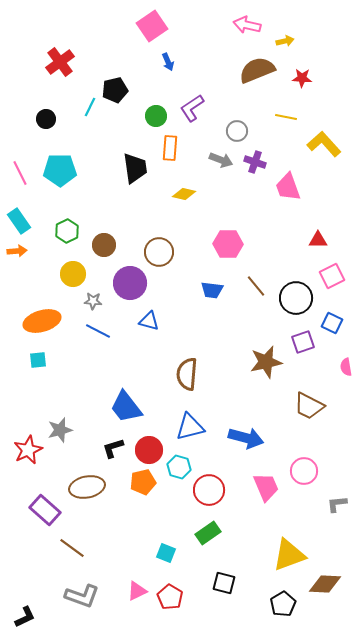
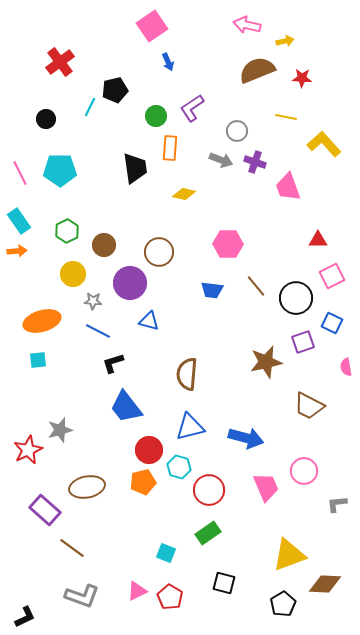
black L-shape at (113, 448): moved 85 px up
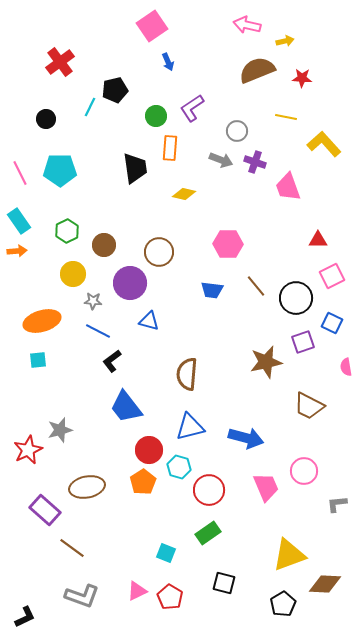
black L-shape at (113, 363): moved 1 px left, 2 px up; rotated 20 degrees counterclockwise
orange pentagon at (143, 482): rotated 20 degrees counterclockwise
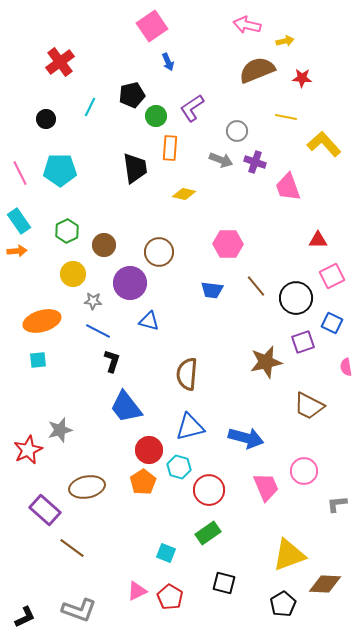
black pentagon at (115, 90): moved 17 px right, 5 px down
black L-shape at (112, 361): rotated 145 degrees clockwise
gray L-shape at (82, 596): moved 3 px left, 14 px down
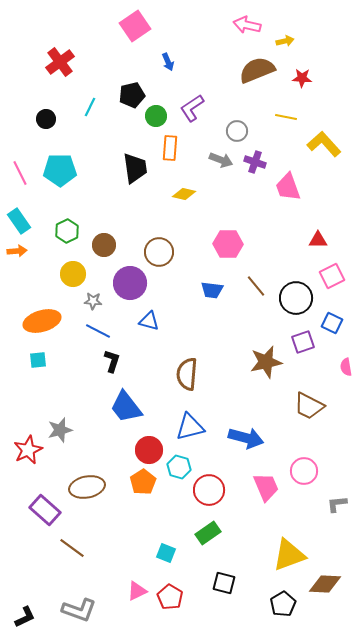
pink square at (152, 26): moved 17 px left
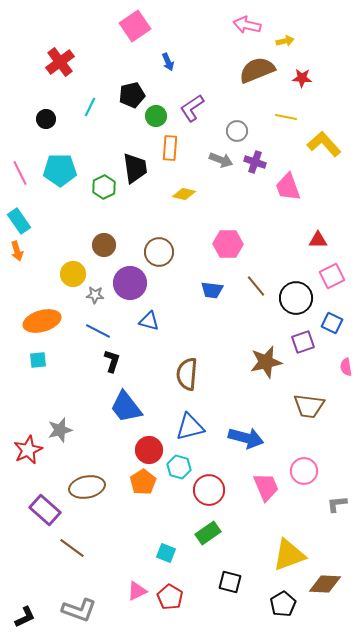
green hexagon at (67, 231): moved 37 px right, 44 px up
orange arrow at (17, 251): rotated 78 degrees clockwise
gray star at (93, 301): moved 2 px right, 6 px up
brown trapezoid at (309, 406): rotated 20 degrees counterclockwise
black square at (224, 583): moved 6 px right, 1 px up
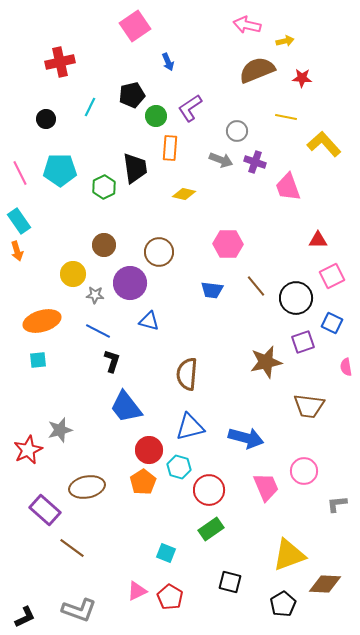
red cross at (60, 62): rotated 24 degrees clockwise
purple L-shape at (192, 108): moved 2 px left
green rectangle at (208, 533): moved 3 px right, 4 px up
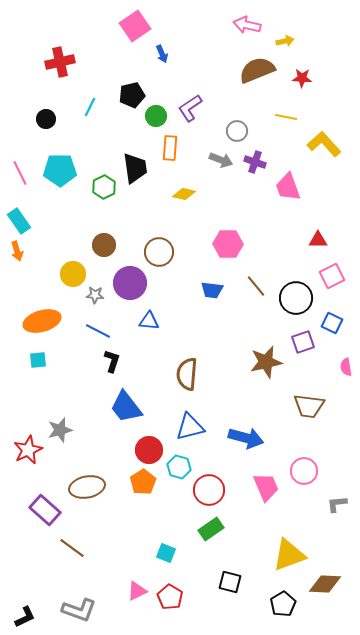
blue arrow at (168, 62): moved 6 px left, 8 px up
blue triangle at (149, 321): rotated 10 degrees counterclockwise
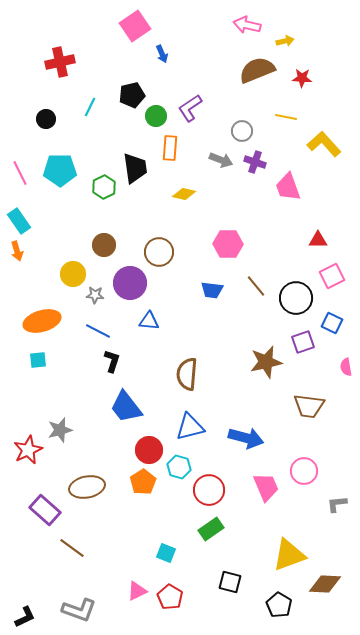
gray circle at (237, 131): moved 5 px right
black pentagon at (283, 604): moved 4 px left, 1 px down; rotated 10 degrees counterclockwise
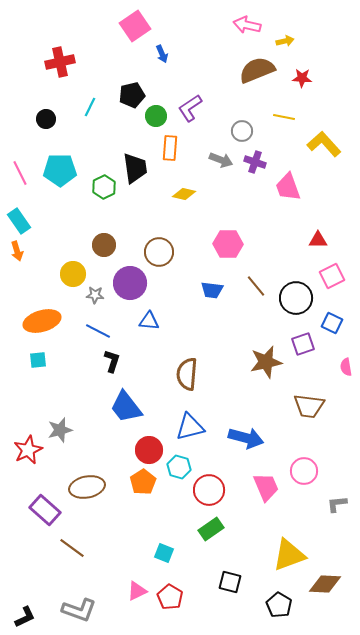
yellow line at (286, 117): moved 2 px left
purple square at (303, 342): moved 2 px down
cyan square at (166, 553): moved 2 px left
